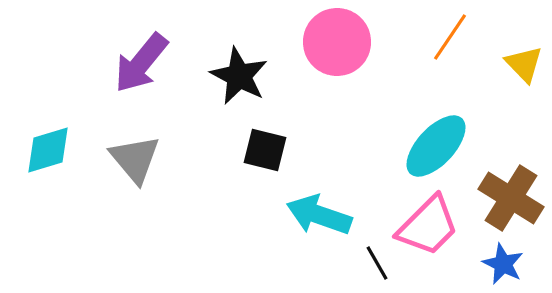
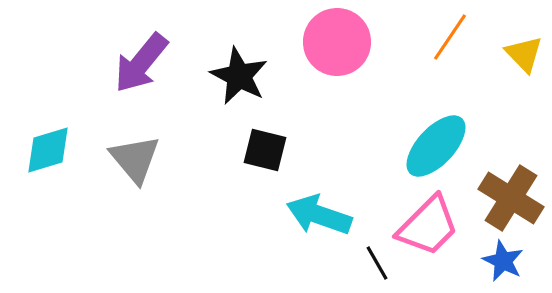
yellow triangle: moved 10 px up
blue star: moved 3 px up
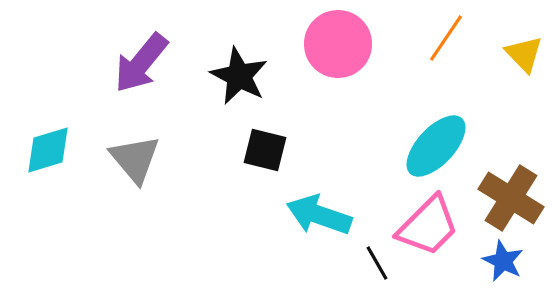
orange line: moved 4 px left, 1 px down
pink circle: moved 1 px right, 2 px down
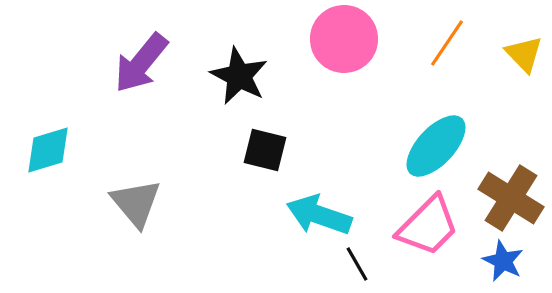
orange line: moved 1 px right, 5 px down
pink circle: moved 6 px right, 5 px up
gray triangle: moved 1 px right, 44 px down
black line: moved 20 px left, 1 px down
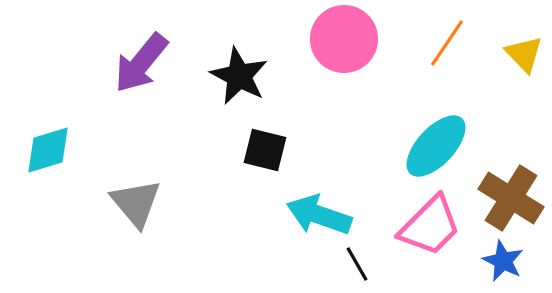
pink trapezoid: moved 2 px right
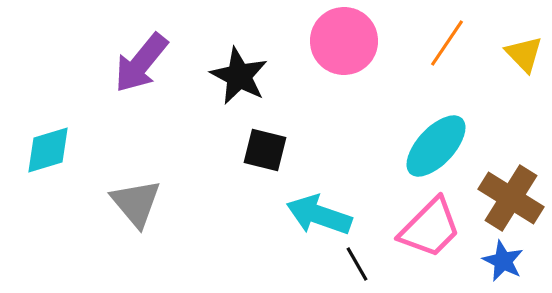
pink circle: moved 2 px down
pink trapezoid: moved 2 px down
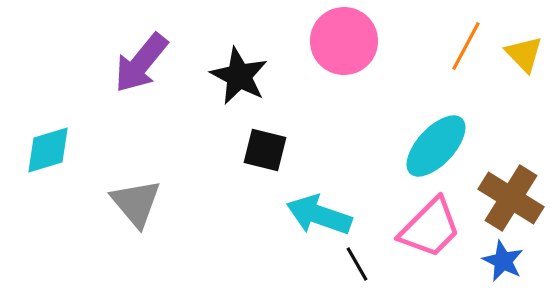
orange line: moved 19 px right, 3 px down; rotated 6 degrees counterclockwise
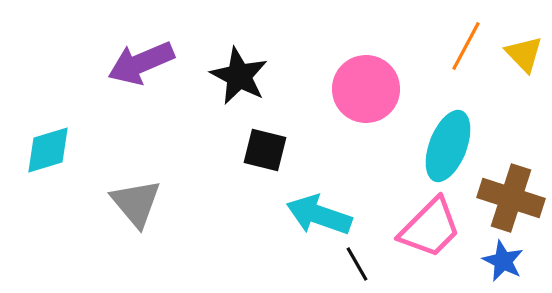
pink circle: moved 22 px right, 48 px down
purple arrow: rotated 28 degrees clockwise
cyan ellipse: moved 12 px right; rotated 22 degrees counterclockwise
brown cross: rotated 14 degrees counterclockwise
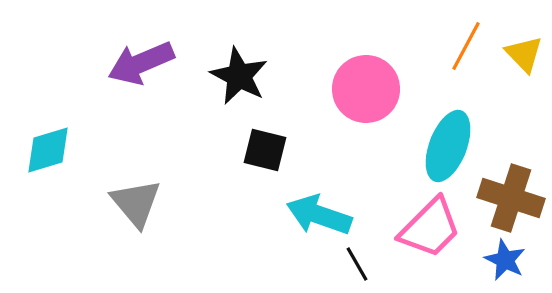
blue star: moved 2 px right, 1 px up
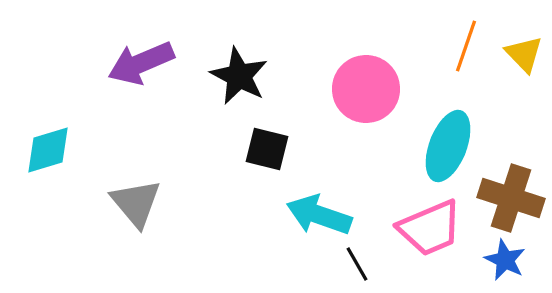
orange line: rotated 9 degrees counterclockwise
black square: moved 2 px right, 1 px up
pink trapezoid: rotated 22 degrees clockwise
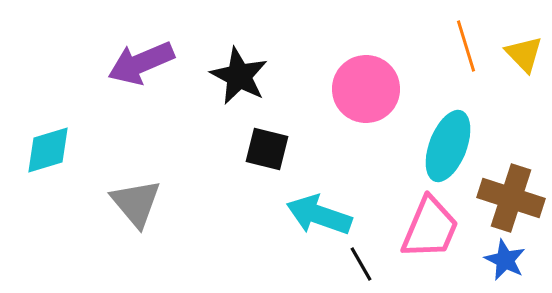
orange line: rotated 36 degrees counterclockwise
pink trapezoid: rotated 44 degrees counterclockwise
black line: moved 4 px right
